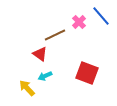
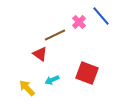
cyan arrow: moved 7 px right, 4 px down
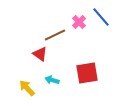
blue line: moved 1 px down
red square: rotated 30 degrees counterclockwise
cyan arrow: rotated 40 degrees clockwise
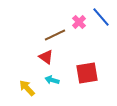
red triangle: moved 6 px right, 3 px down
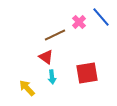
cyan arrow: moved 3 px up; rotated 112 degrees counterclockwise
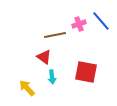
blue line: moved 4 px down
pink cross: moved 2 px down; rotated 24 degrees clockwise
brown line: rotated 15 degrees clockwise
red triangle: moved 2 px left
red square: moved 1 px left, 1 px up; rotated 20 degrees clockwise
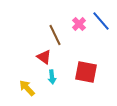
pink cross: rotated 24 degrees counterclockwise
brown line: rotated 75 degrees clockwise
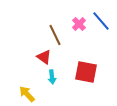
yellow arrow: moved 6 px down
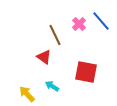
cyan arrow: moved 9 px down; rotated 128 degrees clockwise
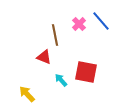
brown line: rotated 15 degrees clockwise
red triangle: rotated 14 degrees counterclockwise
cyan arrow: moved 9 px right, 6 px up; rotated 16 degrees clockwise
